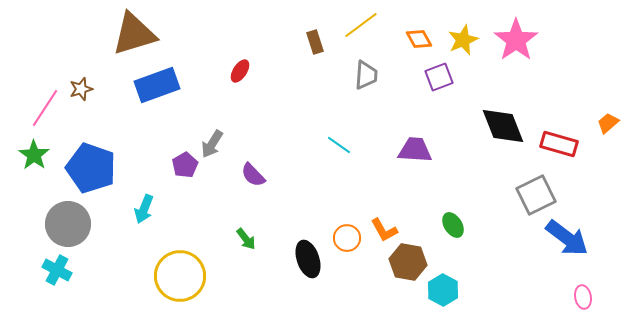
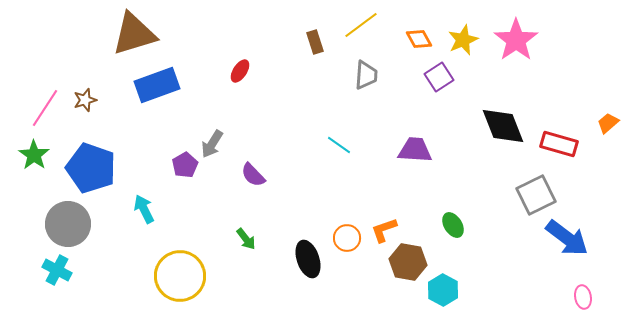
purple square: rotated 12 degrees counterclockwise
brown star: moved 4 px right, 11 px down
cyan arrow: rotated 132 degrees clockwise
orange L-shape: rotated 100 degrees clockwise
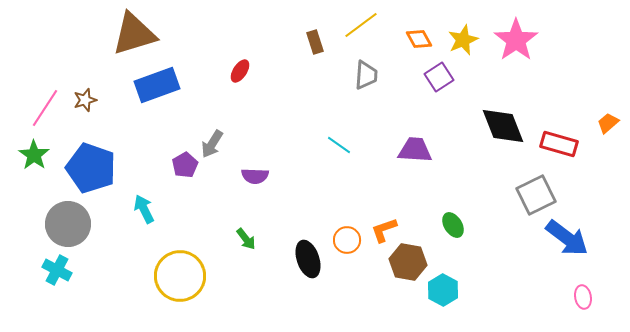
purple semicircle: moved 2 px right, 1 px down; rotated 44 degrees counterclockwise
orange circle: moved 2 px down
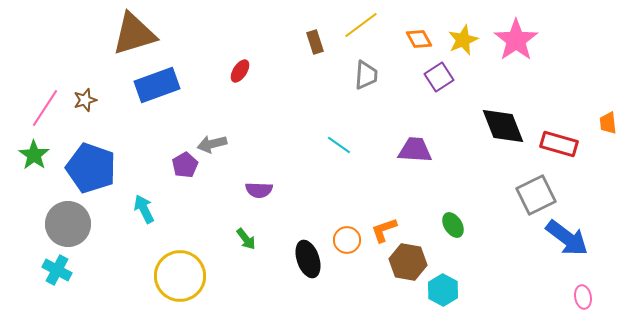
orange trapezoid: rotated 55 degrees counterclockwise
gray arrow: rotated 44 degrees clockwise
purple semicircle: moved 4 px right, 14 px down
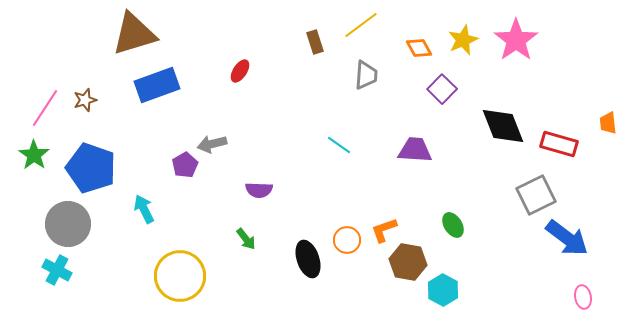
orange diamond: moved 9 px down
purple square: moved 3 px right, 12 px down; rotated 12 degrees counterclockwise
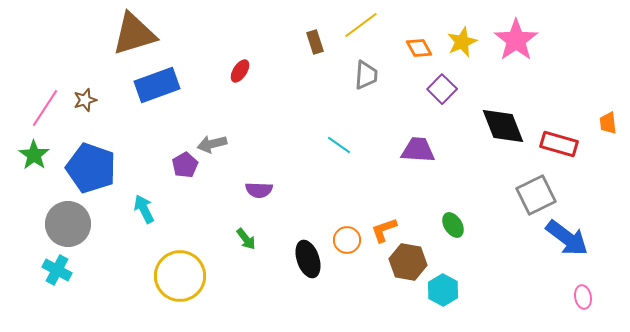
yellow star: moved 1 px left, 2 px down
purple trapezoid: moved 3 px right
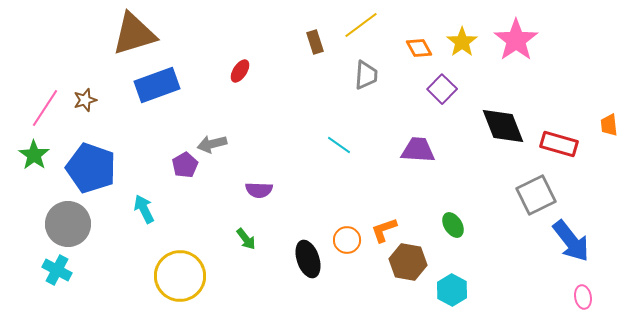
yellow star: rotated 12 degrees counterclockwise
orange trapezoid: moved 1 px right, 2 px down
blue arrow: moved 4 px right, 3 px down; rotated 15 degrees clockwise
cyan hexagon: moved 9 px right
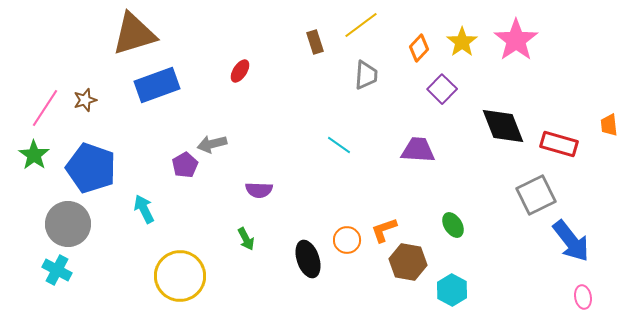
orange diamond: rotated 72 degrees clockwise
green arrow: rotated 10 degrees clockwise
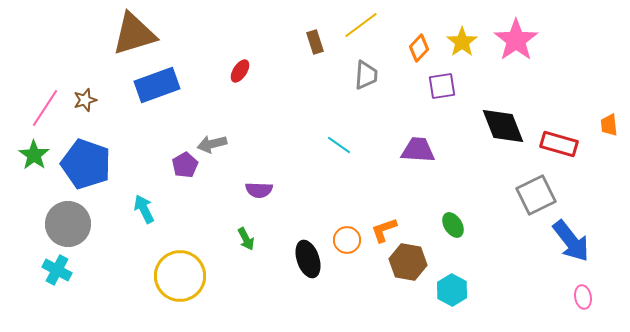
purple square: moved 3 px up; rotated 36 degrees clockwise
blue pentagon: moved 5 px left, 4 px up
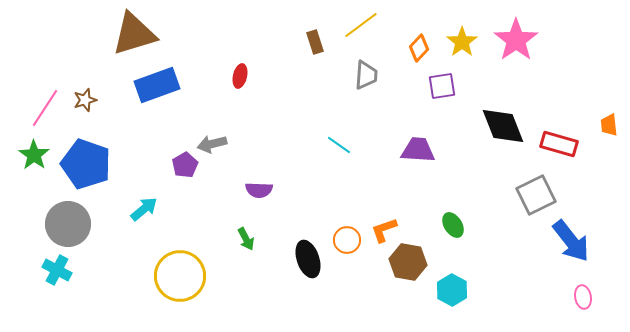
red ellipse: moved 5 px down; rotated 20 degrees counterclockwise
cyan arrow: rotated 76 degrees clockwise
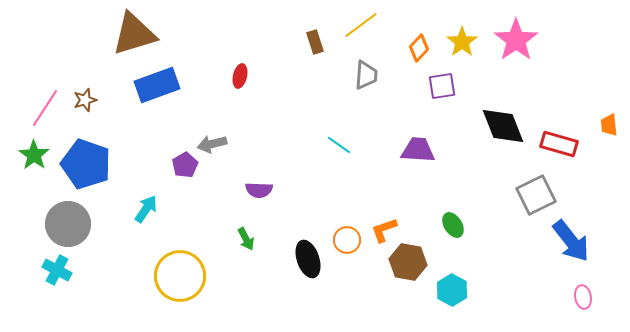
cyan arrow: moved 2 px right; rotated 16 degrees counterclockwise
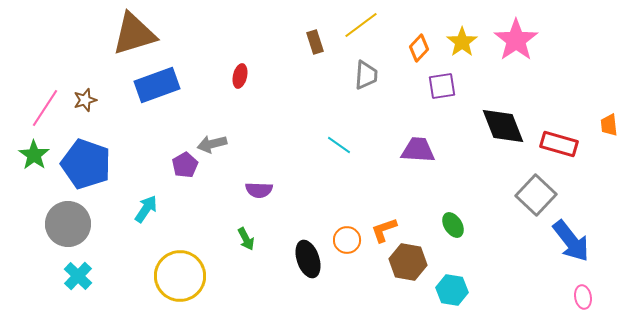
gray square: rotated 21 degrees counterclockwise
cyan cross: moved 21 px right, 6 px down; rotated 16 degrees clockwise
cyan hexagon: rotated 20 degrees counterclockwise
